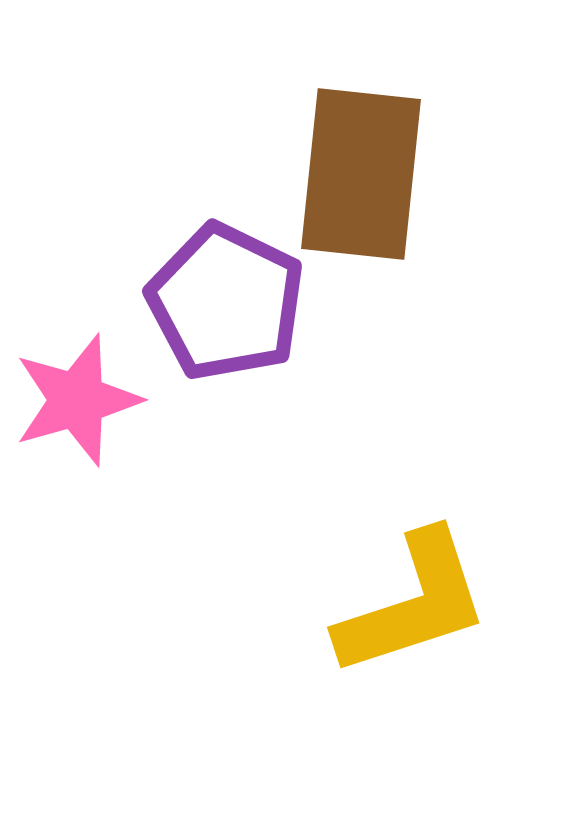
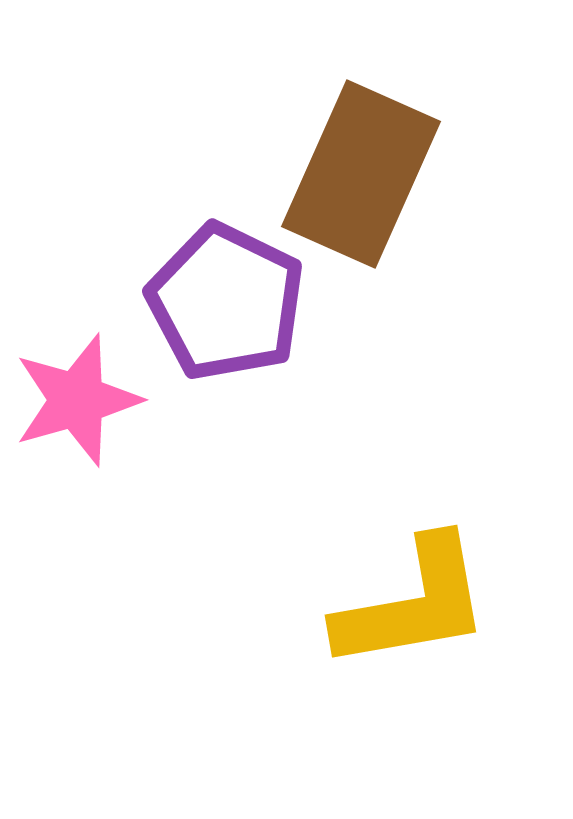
brown rectangle: rotated 18 degrees clockwise
yellow L-shape: rotated 8 degrees clockwise
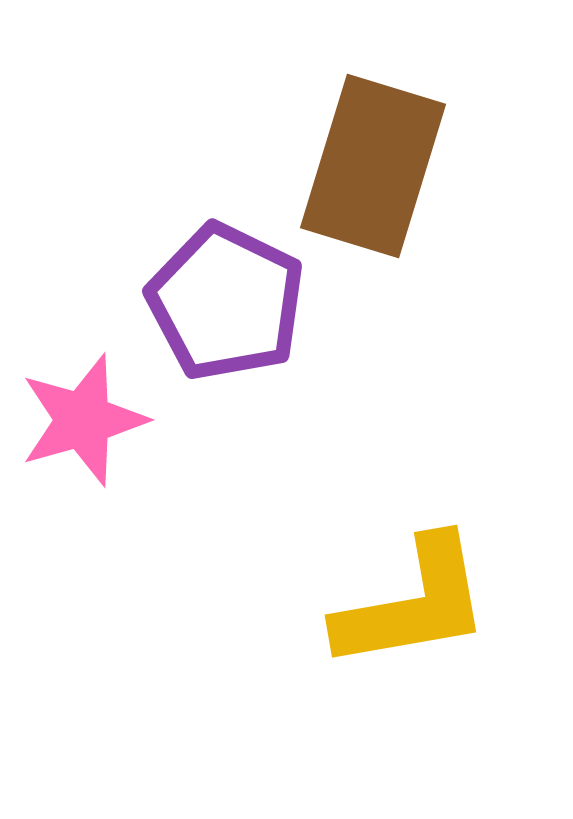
brown rectangle: moved 12 px right, 8 px up; rotated 7 degrees counterclockwise
pink star: moved 6 px right, 20 px down
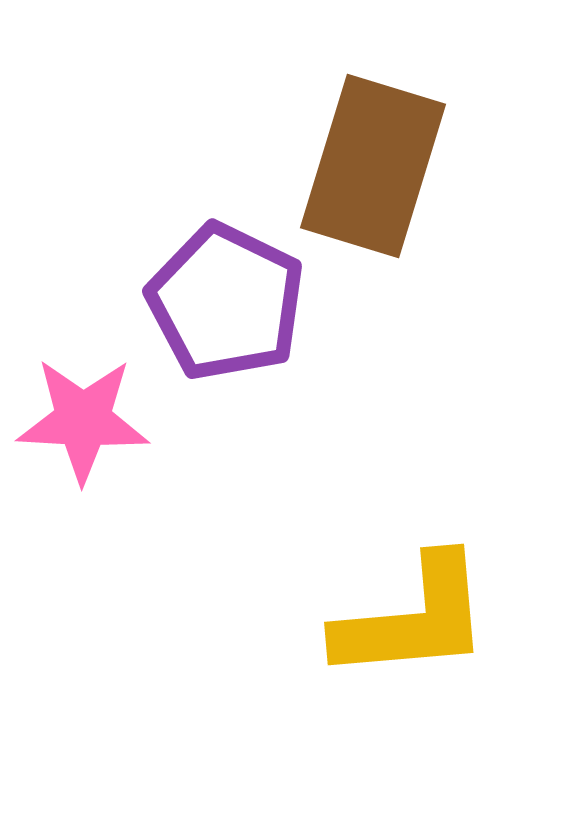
pink star: rotated 19 degrees clockwise
yellow L-shape: moved 15 px down; rotated 5 degrees clockwise
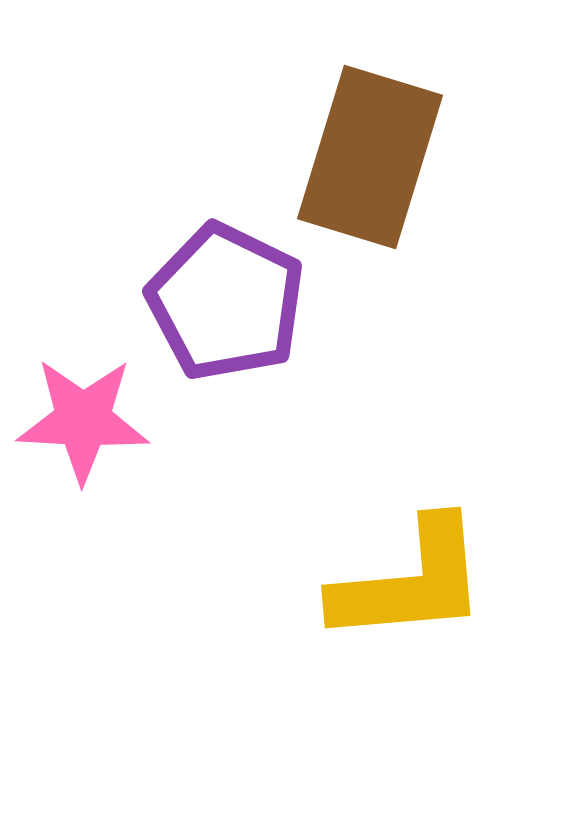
brown rectangle: moved 3 px left, 9 px up
yellow L-shape: moved 3 px left, 37 px up
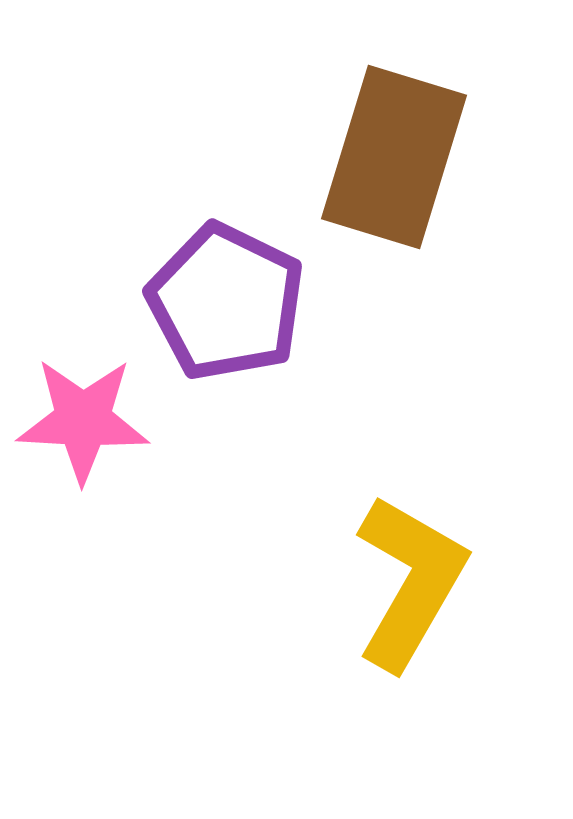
brown rectangle: moved 24 px right
yellow L-shape: rotated 55 degrees counterclockwise
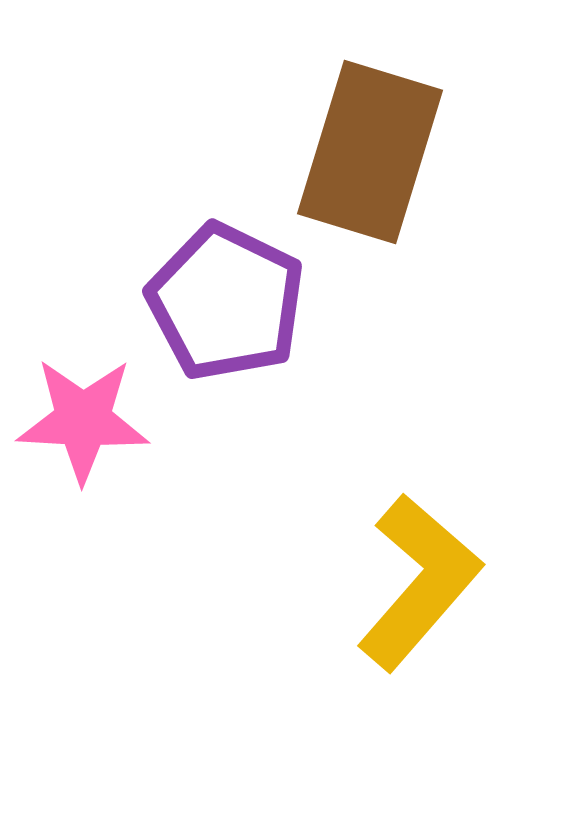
brown rectangle: moved 24 px left, 5 px up
yellow L-shape: moved 9 px right; rotated 11 degrees clockwise
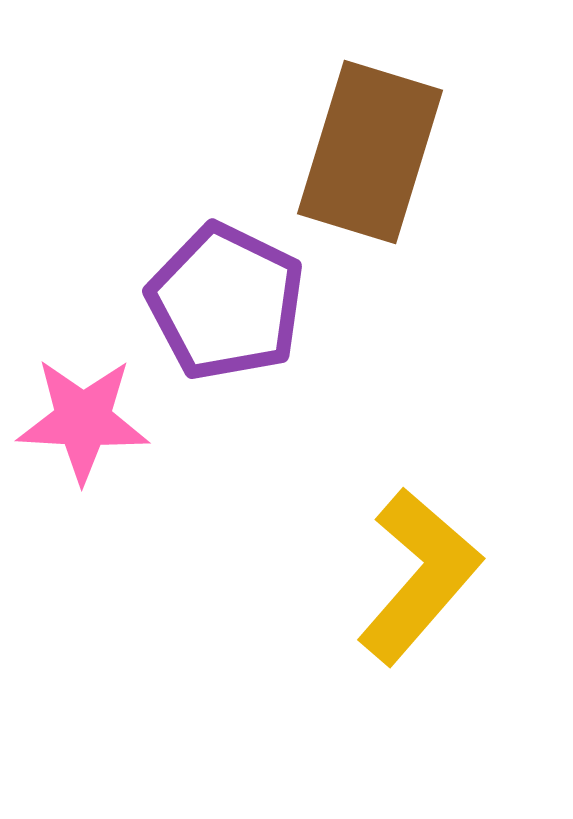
yellow L-shape: moved 6 px up
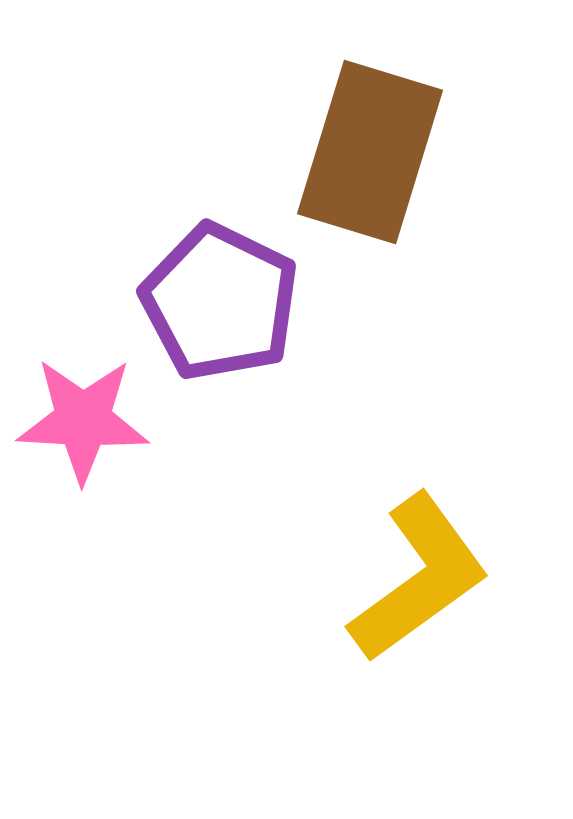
purple pentagon: moved 6 px left
yellow L-shape: moved 2 px down; rotated 13 degrees clockwise
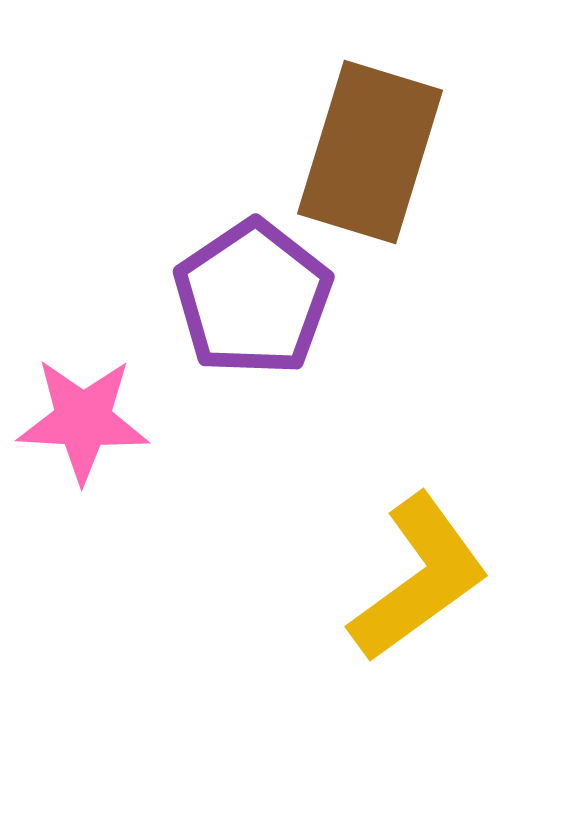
purple pentagon: moved 33 px right, 4 px up; rotated 12 degrees clockwise
